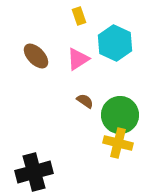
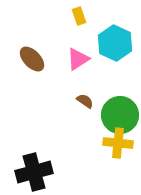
brown ellipse: moved 4 px left, 3 px down
yellow cross: rotated 8 degrees counterclockwise
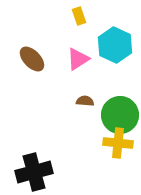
cyan hexagon: moved 2 px down
brown semicircle: rotated 30 degrees counterclockwise
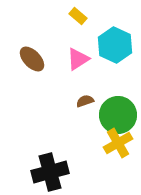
yellow rectangle: moved 1 px left; rotated 30 degrees counterclockwise
brown semicircle: rotated 24 degrees counterclockwise
green circle: moved 2 px left
yellow cross: rotated 36 degrees counterclockwise
black cross: moved 16 px right
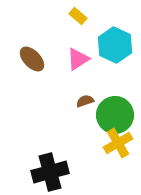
green circle: moved 3 px left
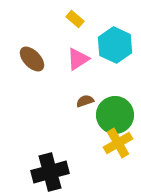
yellow rectangle: moved 3 px left, 3 px down
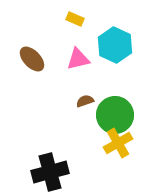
yellow rectangle: rotated 18 degrees counterclockwise
pink triangle: rotated 20 degrees clockwise
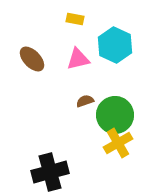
yellow rectangle: rotated 12 degrees counterclockwise
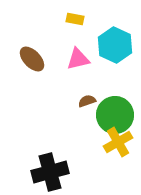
brown semicircle: moved 2 px right
yellow cross: moved 1 px up
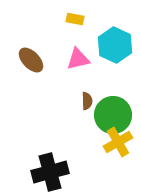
brown ellipse: moved 1 px left, 1 px down
brown semicircle: rotated 108 degrees clockwise
green circle: moved 2 px left
